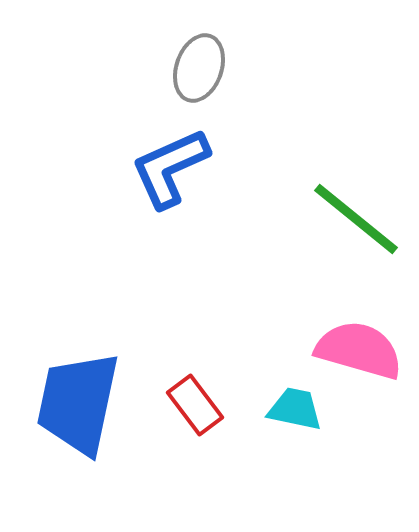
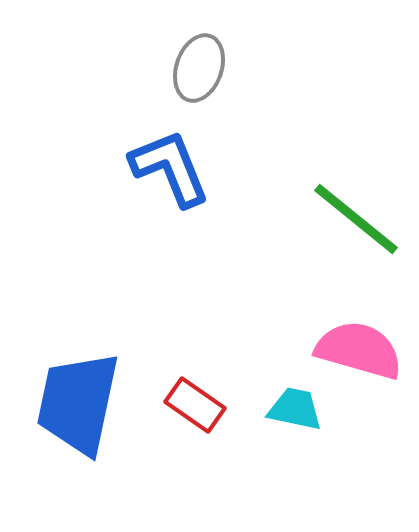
blue L-shape: rotated 92 degrees clockwise
red rectangle: rotated 18 degrees counterclockwise
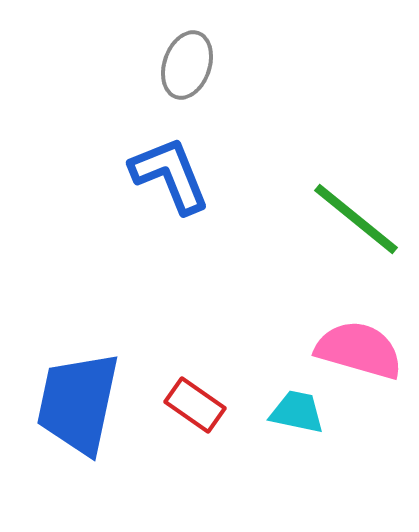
gray ellipse: moved 12 px left, 3 px up
blue L-shape: moved 7 px down
cyan trapezoid: moved 2 px right, 3 px down
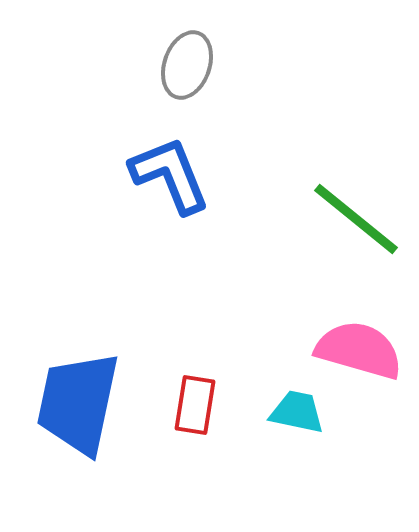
red rectangle: rotated 64 degrees clockwise
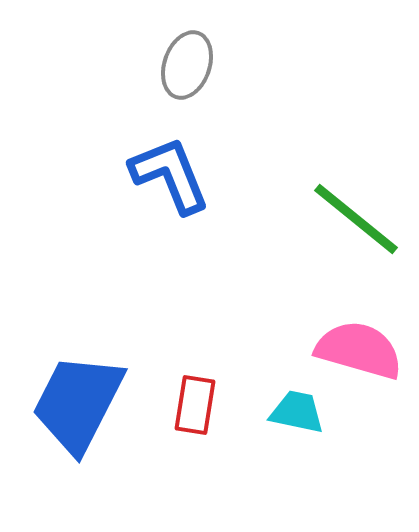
blue trapezoid: rotated 15 degrees clockwise
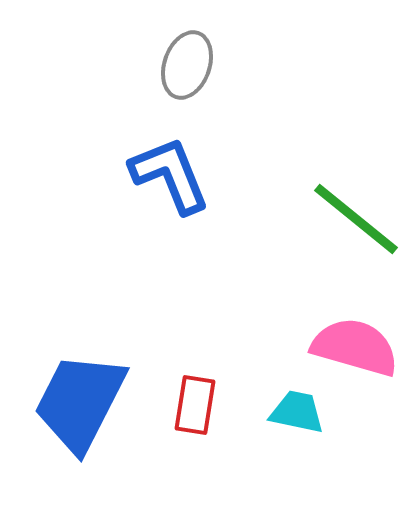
pink semicircle: moved 4 px left, 3 px up
blue trapezoid: moved 2 px right, 1 px up
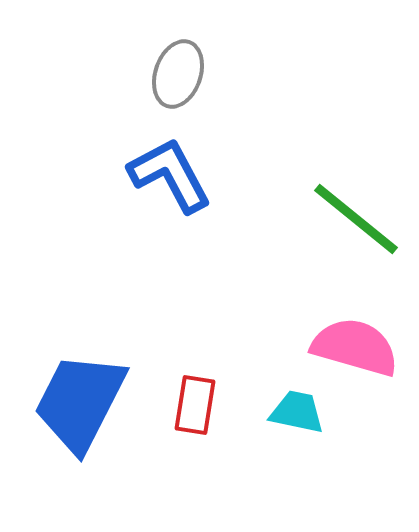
gray ellipse: moved 9 px left, 9 px down
blue L-shape: rotated 6 degrees counterclockwise
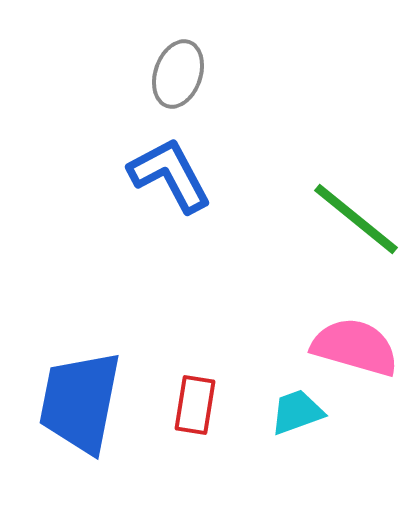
blue trapezoid: rotated 16 degrees counterclockwise
cyan trapezoid: rotated 32 degrees counterclockwise
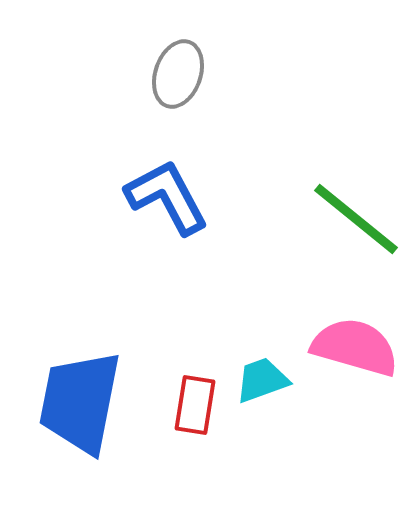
blue L-shape: moved 3 px left, 22 px down
cyan trapezoid: moved 35 px left, 32 px up
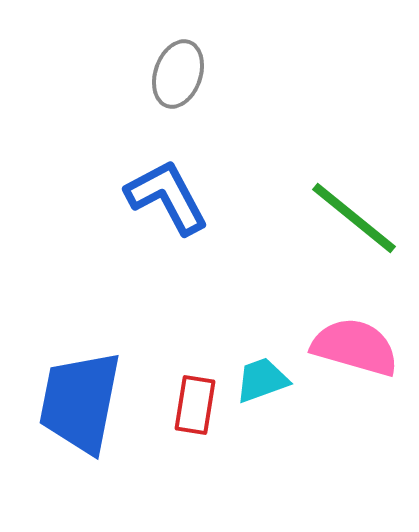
green line: moved 2 px left, 1 px up
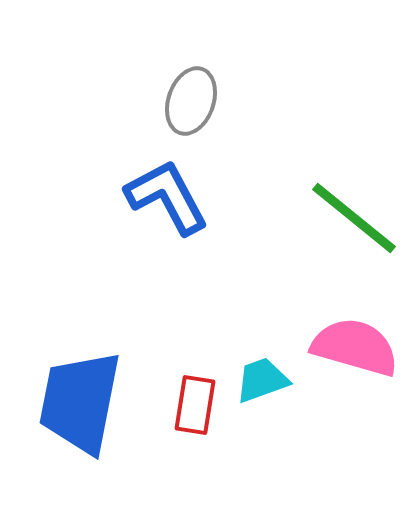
gray ellipse: moved 13 px right, 27 px down
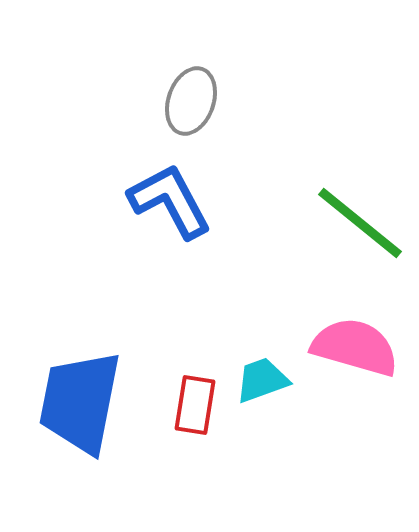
blue L-shape: moved 3 px right, 4 px down
green line: moved 6 px right, 5 px down
